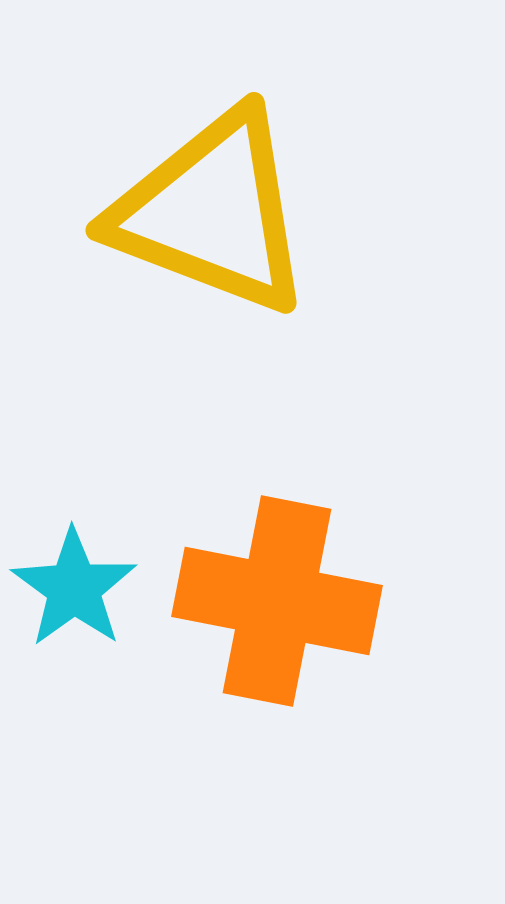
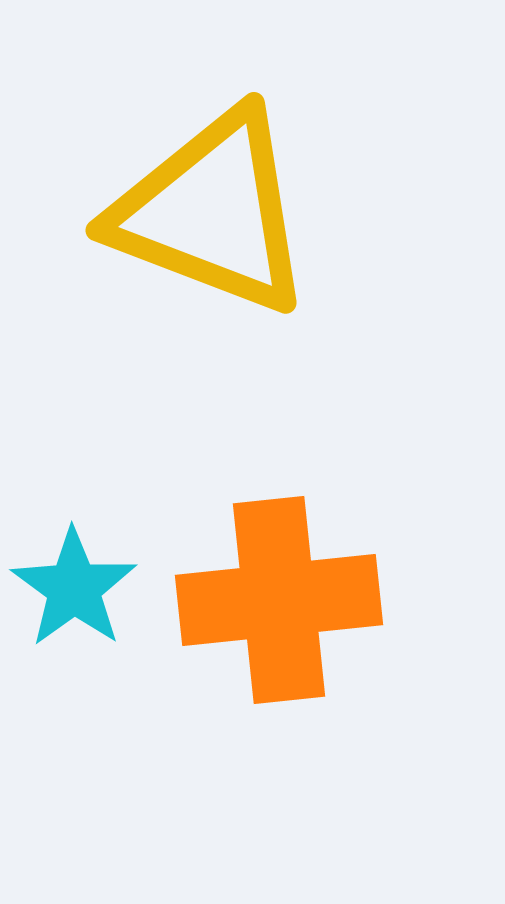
orange cross: moved 2 px right, 1 px up; rotated 17 degrees counterclockwise
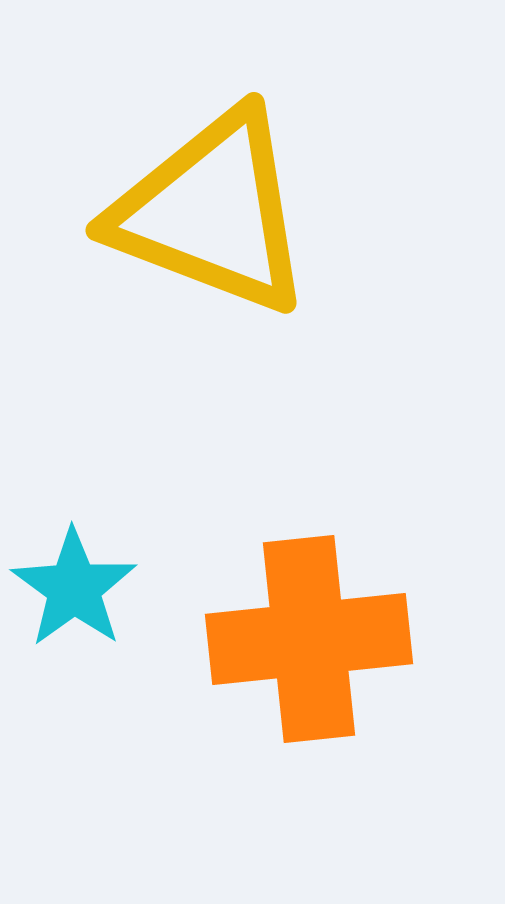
orange cross: moved 30 px right, 39 px down
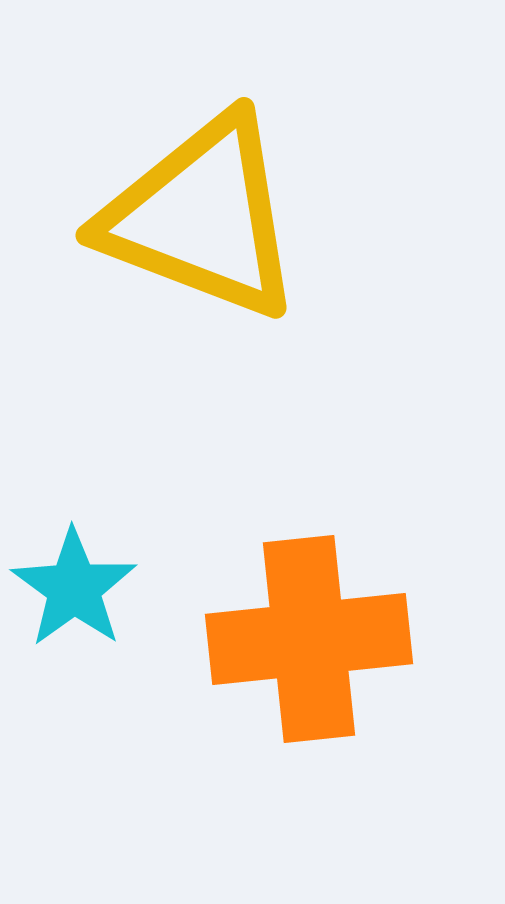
yellow triangle: moved 10 px left, 5 px down
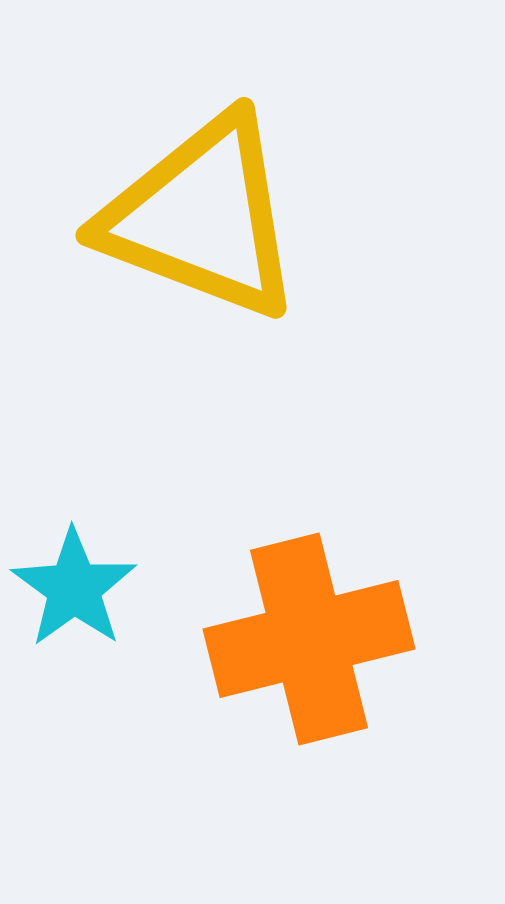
orange cross: rotated 8 degrees counterclockwise
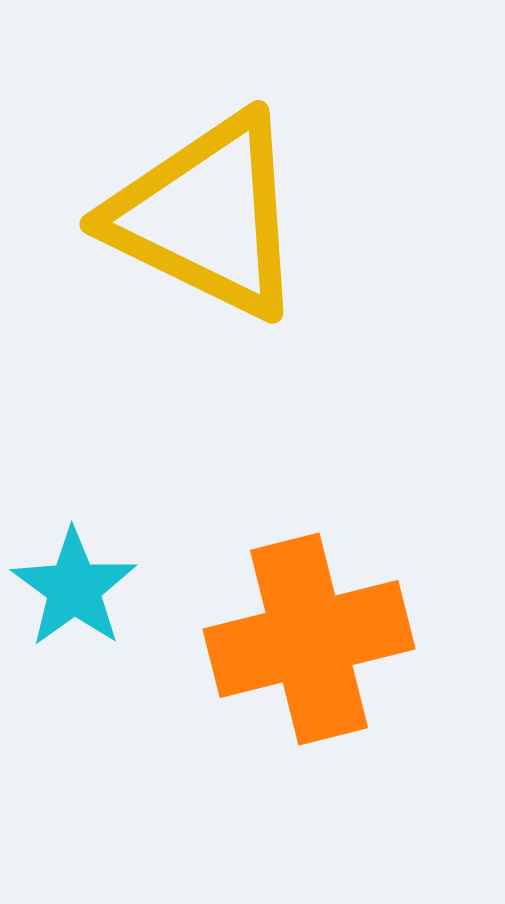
yellow triangle: moved 5 px right, 1 px up; rotated 5 degrees clockwise
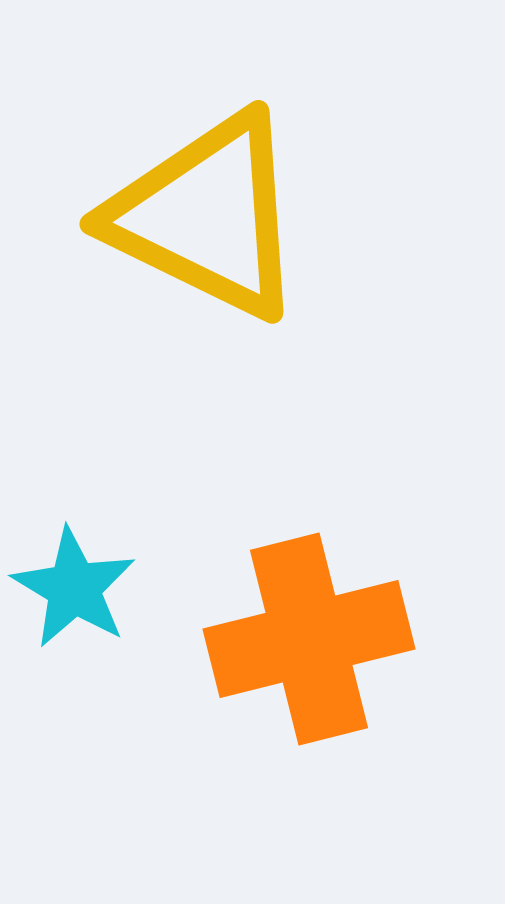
cyan star: rotated 5 degrees counterclockwise
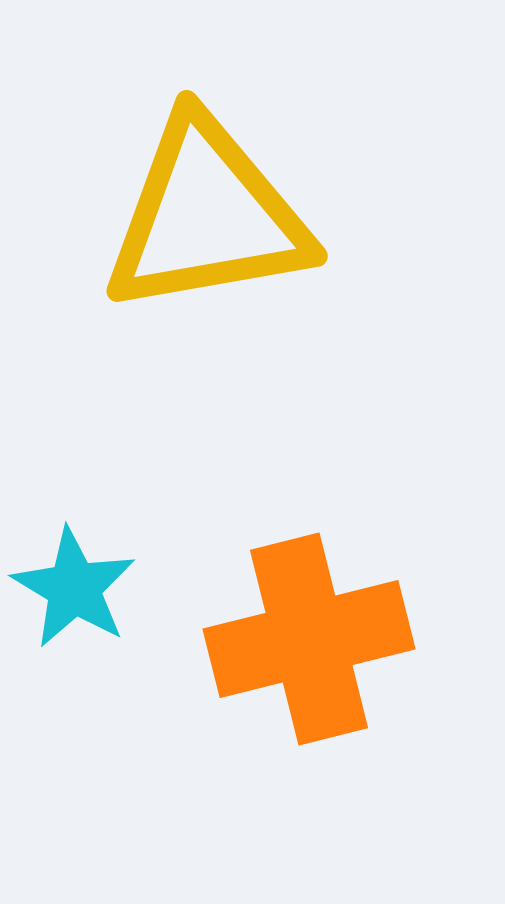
yellow triangle: rotated 36 degrees counterclockwise
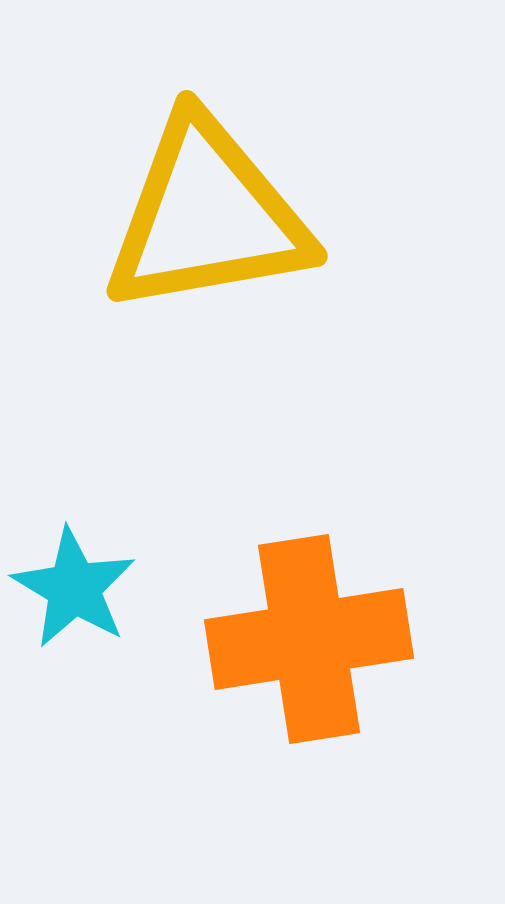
orange cross: rotated 5 degrees clockwise
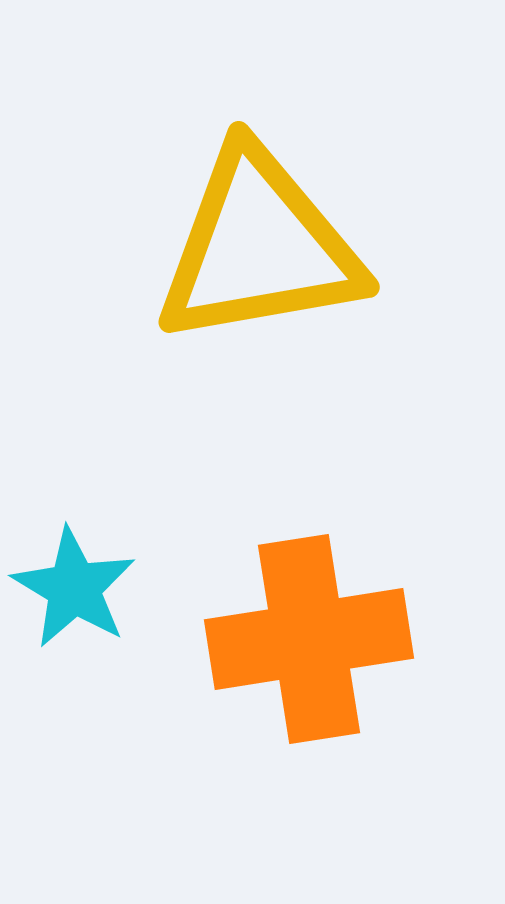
yellow triangle: moved 52 px right, 31 px down
